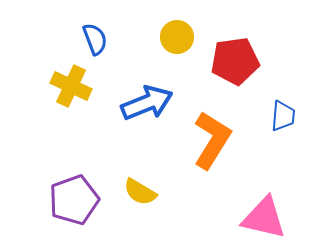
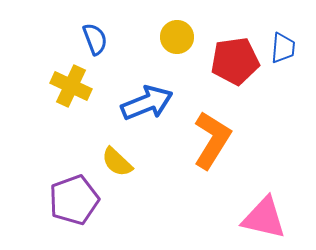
blue trapezoid: moved 68 px up
yellow semicircle: moved 23 px left, 30 px up; rotated 12 degrees clockwise
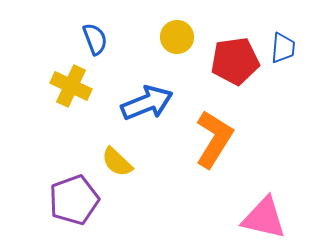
orange L-shape: moved 2 px right, 1 px up
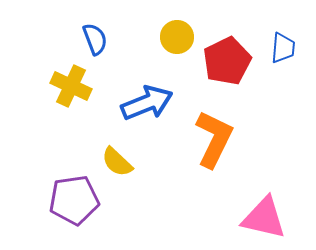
red pentagon: moved 8 px left; rotated 18 degrees counterclockwise
orange L-shape: rotated 6 degrees counterclockwise
purple pentagon: rotated 12 degrees clockwise
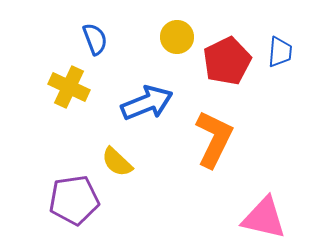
blue trapezoid: moved 3 px left, 4 px down
yellow cross: moved 2 px left, 1 px down
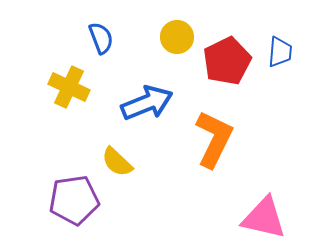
blue semicircle: moved 6 px right, 1 px up
